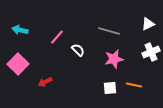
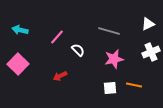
red arrow: moved 15 px right, 6 px up
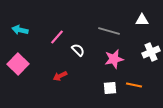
white triangle: moved 6 px left, 4 px up; rotated 24 degrees clockwise
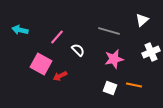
white triangle: rotated 40 degrees counterclockwise
pink square: moved 23 px right; rotated 15 degrees counterclockwise
white square: rotated 24 degrees clockwise
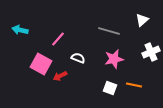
pink line: moved 1 px right, 2 px down
white semicircle: moved 8 px down; rotated 24 degrees counterclockwise
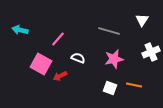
white triangle: rotated 16 degrees counterclockwise
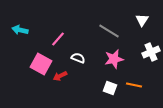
gray line: rotated 15 degrees clockwise
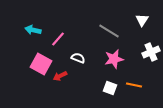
cyan arrow: moved 13 px right
